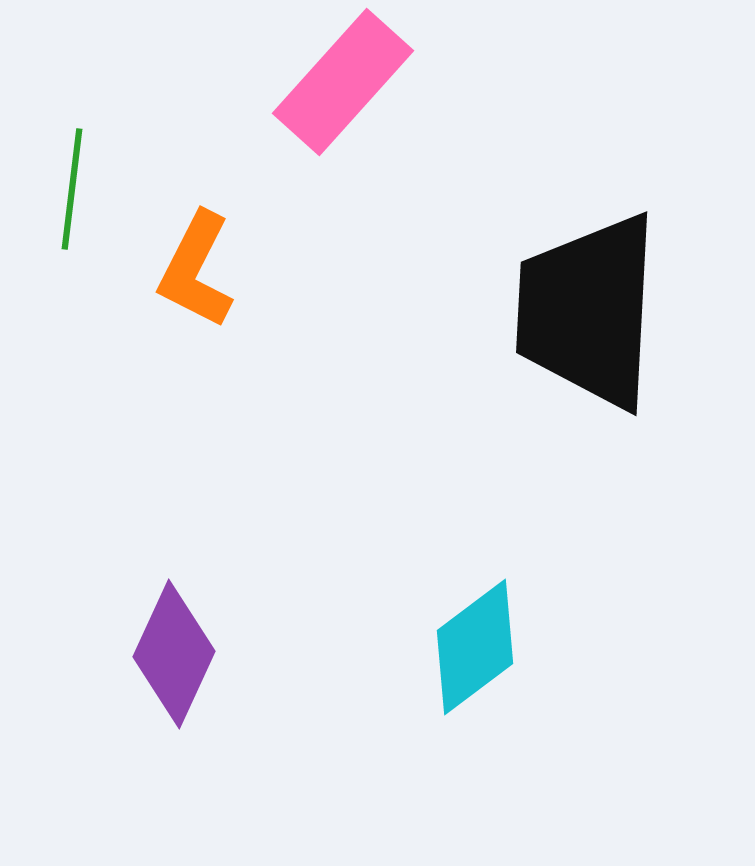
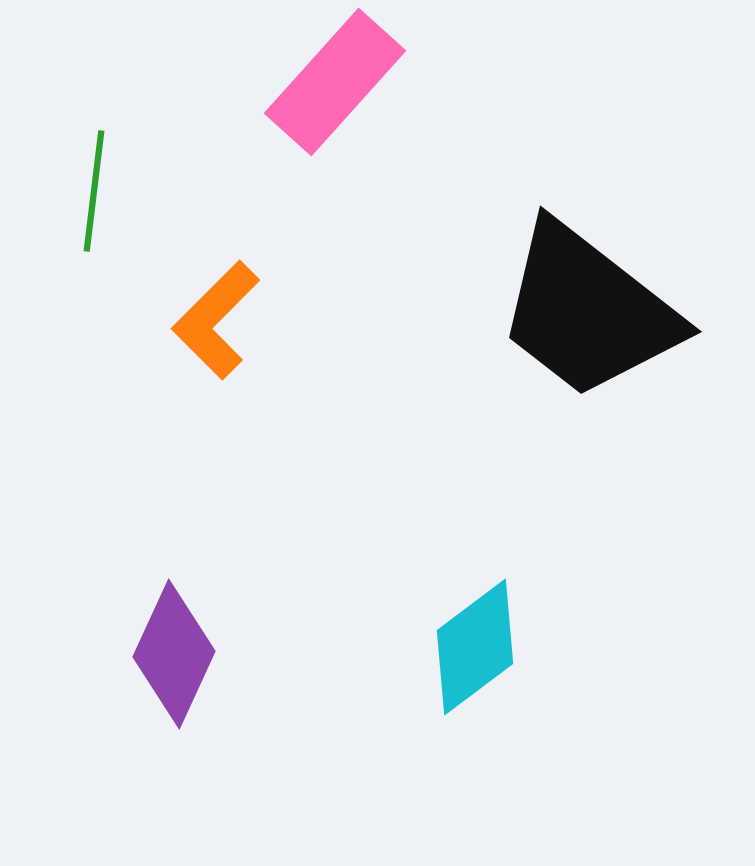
pink rectangle: moved 8 px left
green line: moved 22 px right, 2 px down
orange L-shape: moved 20 px right, 50 px down; rotated 18 degrees clockwise
black trapezoid: rotated 55 degrees counterclockwise
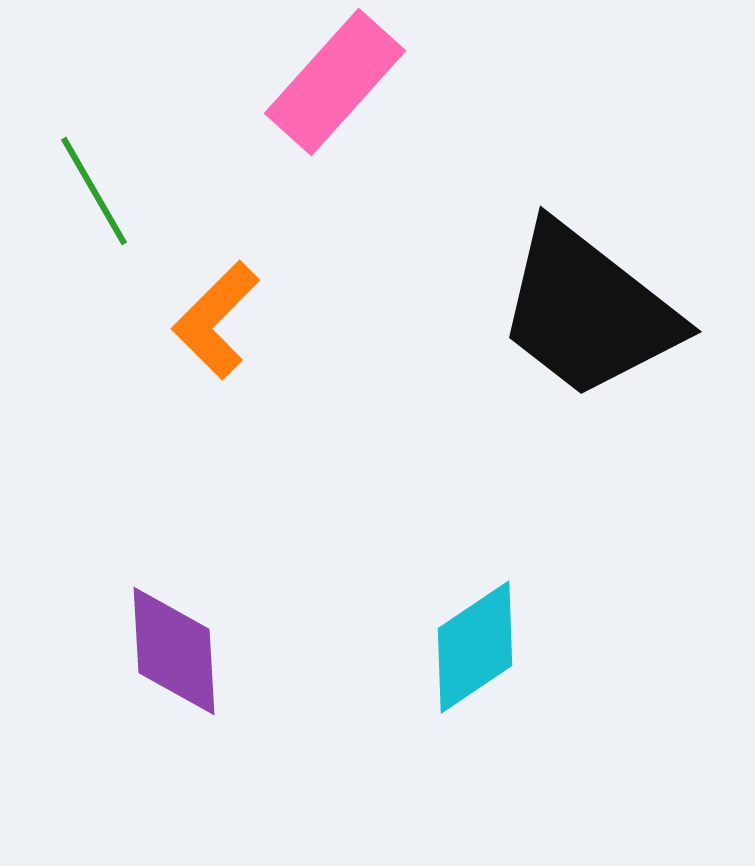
green line: rotated 37 degrees counterclockwise
cyan diamond: rotated 3 degrees clockwise
purple diamond: moved 3 px up; rotated 28 degrees counterclockwise
